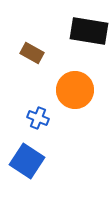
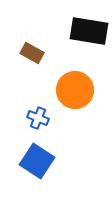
blue square: moved 10 px right
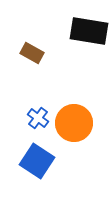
orange circle: moved 1 px left, 33 px down
blue cross: rotated 15 degrees clockwise
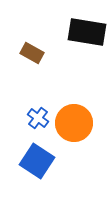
black rectangle: moved 2 px left, 1 px down
